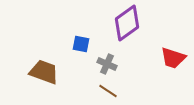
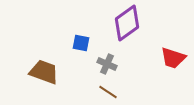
blue square: moved 1 px up
brown line: moved 1 px down
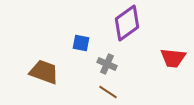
red trapezoid: rotated 12 degrees counterclockwise
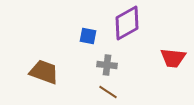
purple diamond: rotated 6 degrees clockwise
blue square: moved 7 px right, 7 px up
gray cross: moved 1 px down; rotated 18 degrees counterclockwise
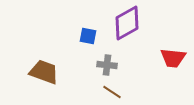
brown line: moved 4 px right
